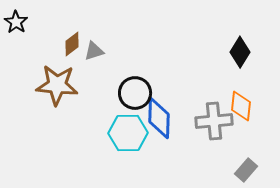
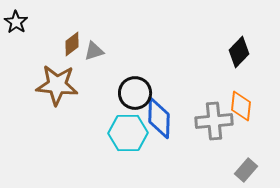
black diamond: moved 1 px left; rotated 12 degrees clockwise
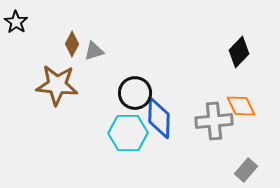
brown diamond: rotated 25 degrees counterclockwise
orange diamond: rotated 32 degrees counterclockwise
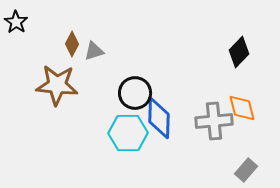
orange diamond: moved 1 px right, 2 px down; rotated 12 degrees clockwise
